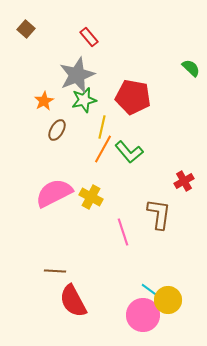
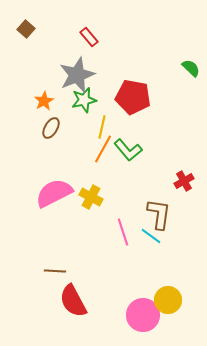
brown ellipse: moved 6 px left, 2 px up
green L-shape: moved 1 px left, 2 px up
cyan line: moved 55 px up
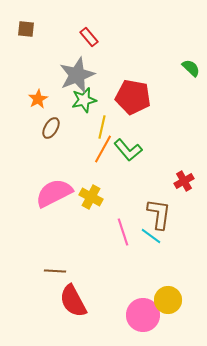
brown square: rotated 36 degrees counterclockwise
orange star: moved 6 px left, 2 px up
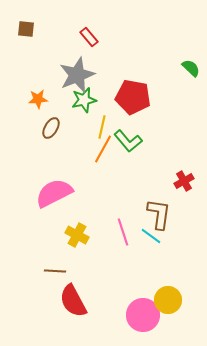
orange star: rotated 24 degrees clockwise
green L-shape: moved 9 px up
yellow cross: moved 14 px left, 38 px down
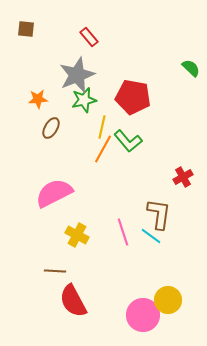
red cross: moved 1 px left, 4 px up
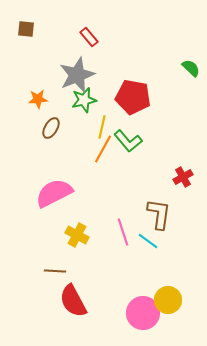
cyan line: moved 3 px left, 5 px down
pink circle: moved 2 px up
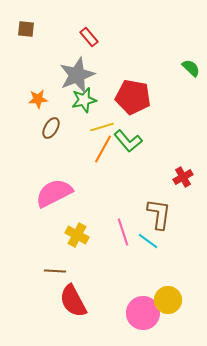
yellow line: rotated 60 degrees clockwise
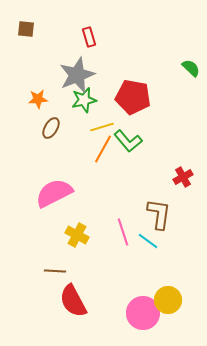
red rectangle: rotated 24 degrees clockwise
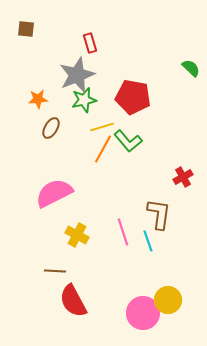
red rectangle: moved 1 px right, 6 px down
cyan line: rotated 35 degrees clockwise
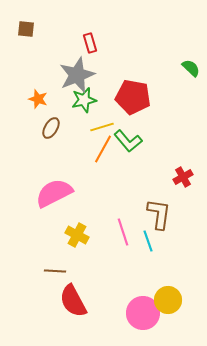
orange star: rotated 24 degrees clockwise
